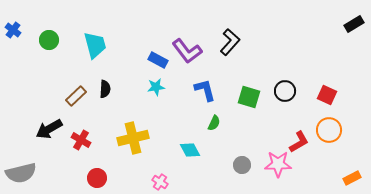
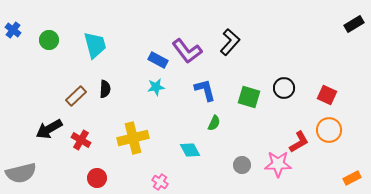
black circle: moved 1 px left, 3 px up
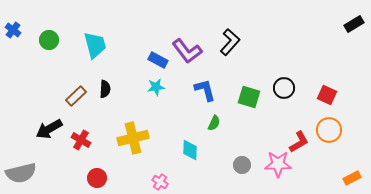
cyan diamond: rotated 30 degrees clockwise
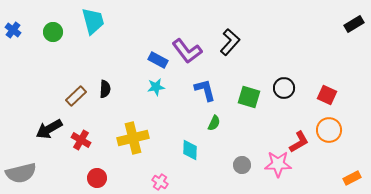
green circle: moved 4 px right, 8 px up
cyan trapezoid: moved 2 px left, 24 px up
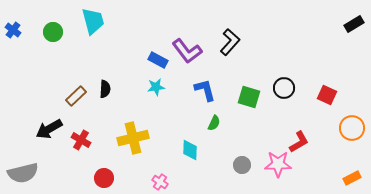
orange circle: moved 23 px right, 2 px up
gray semicircle: moved 2 px right
red circle: moved 7 px right
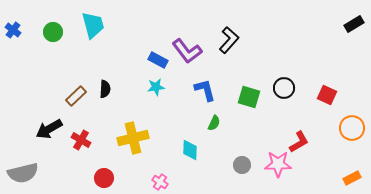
cyan trapezoid: moved 4 px down
black L-shape: moved 1 px left, 2 px up
